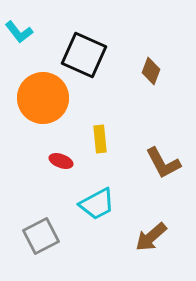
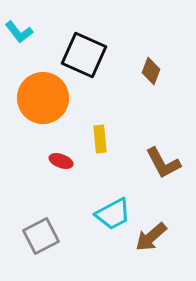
cyan trapezoid: moved 16 px right, 10 px down
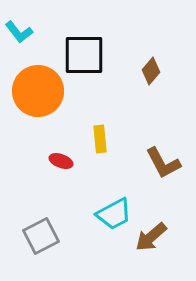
black square: rotated 24 degrees counterclockwise
brown diamond: rotated 20 degrees clockwise
orange circle: moved 5 px left, 7 px up
cyan trapezoid: moved 1 px right
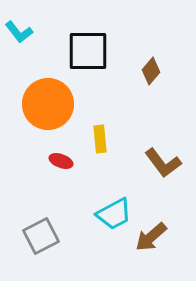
black square: moved 4 px right, 4 px up
orange circle: moved 10 px right, 13 px down
brown L-shape: rotated 9 degrees counterclockwise
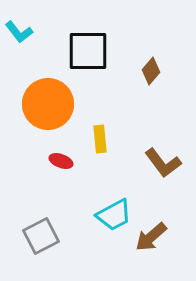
cyan trapezoid: moved 1 px down
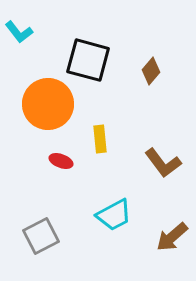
black square: moved 9 px down; rotated 15 degrees clockwise
brown arrow: moved 21 px right
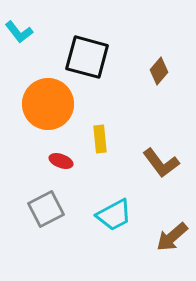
black square: moved 1 px left, 3 px up
brown diamond: moved 8 px right
brown L-shape: moved 2 px left
gray square: moved 5 px right, 27 px up
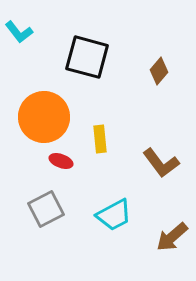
orange circle: moved 4 px left, 13 px down
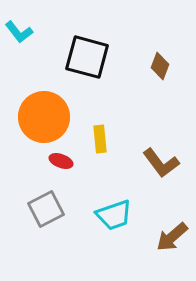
brown diamond: moved 1 px right, 5 px up; rotated 20 degrees counterclockwise
cyan trapezoid: rotated 9 degrees clockwise
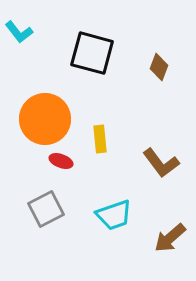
black square: moved 5 px right, 4 px up
brown diamond: moved 1 px left, 1 px down
orange circle: moved 1 px right, 2 px down
brown arrow: moved 2 px left, 1 px down
